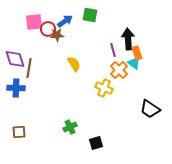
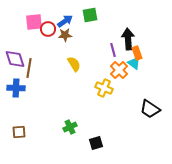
green square: rotated 21 degrees counterclockwise
brown star: moved 8 px right
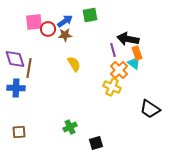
black arrow: rotated 75 degrees counterclockwise
yellow cross: moved 8 px right, 1 px up
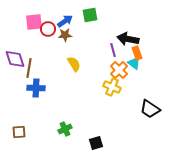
blue cross: moved 20 px right
green cross: moved 5 px left, 2 px down
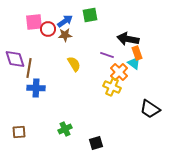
purple line: moved 6 px left, 5 px down; rotated 56 degrees counterclockwise
orange cross: moved 2 px down
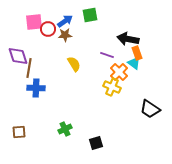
purple diamond: moved 3 px right, 3 px up
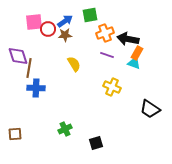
orange rectangle: rotated 48 degrees clockwise
cyan triangle: rotated 16 degrees counterclockwise
orange cross: moved 14 px left, 39 px up; rotated 24 degrees clockwise
brown square: moved 4 px left, 2 px down
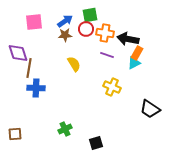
red circle: moved 38 px right
orange cross: rotated 30 degrees clockwise
purple diamond: moved 3 px up
cyan triangle: rotated 48 degrees counterclockwise
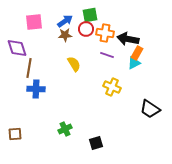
purple diamond: moved 1 px left, 5 px up
blue cross: moved 1 px down
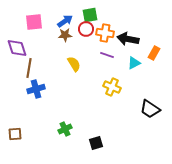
orange rectangle: moved 17 px right
blue cross: rotated 18 degrees counterclockwise
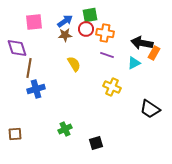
black arrow: moved 14 px right, 4 px down
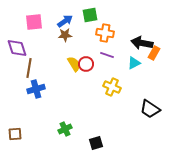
red circle: moved 35 px down
